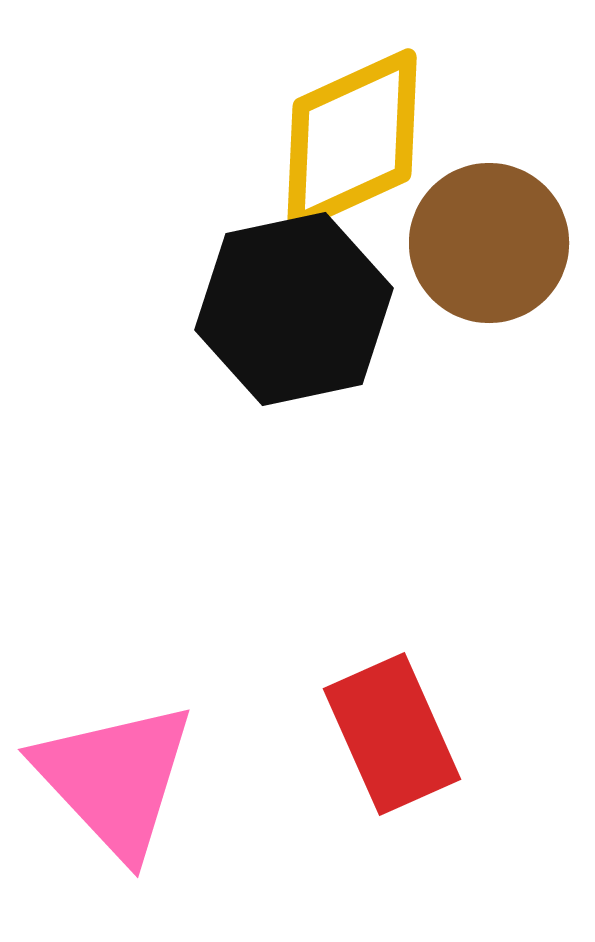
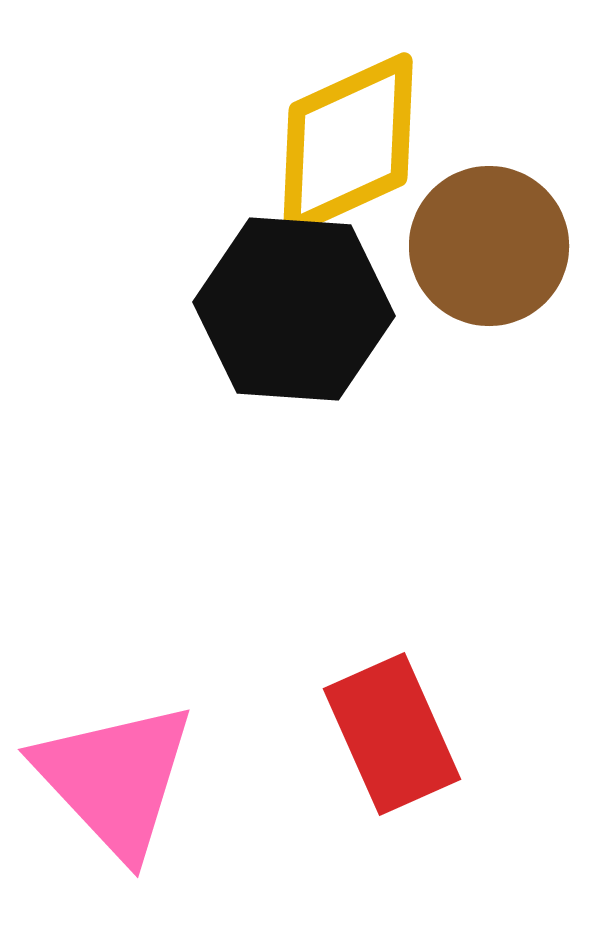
yellow diamond: moved 4 px left, 4 px down
brown circle: moved 3 px down
black hexagon: rotated 16 degrees clockwise
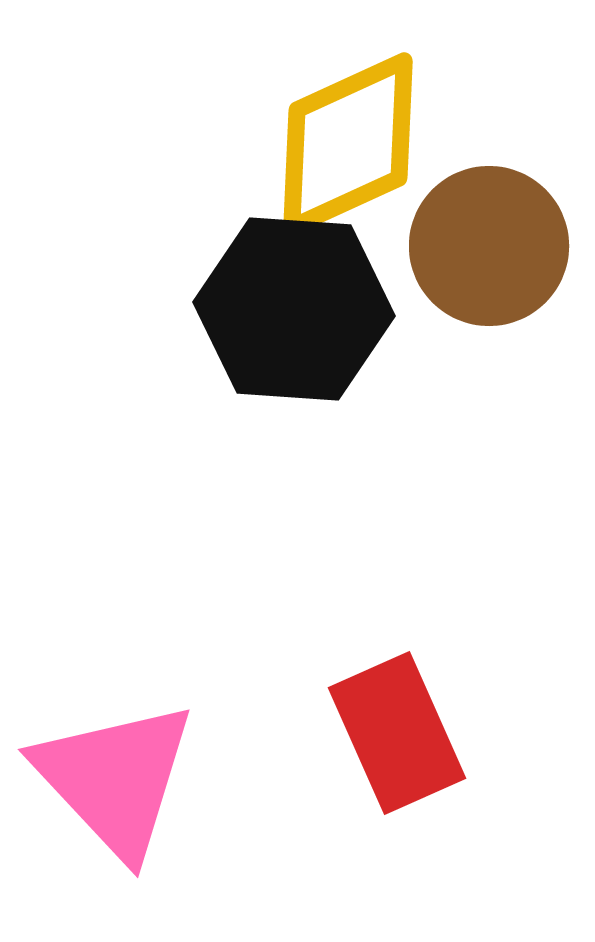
red rectangle: moved 5 px right, 1 px up
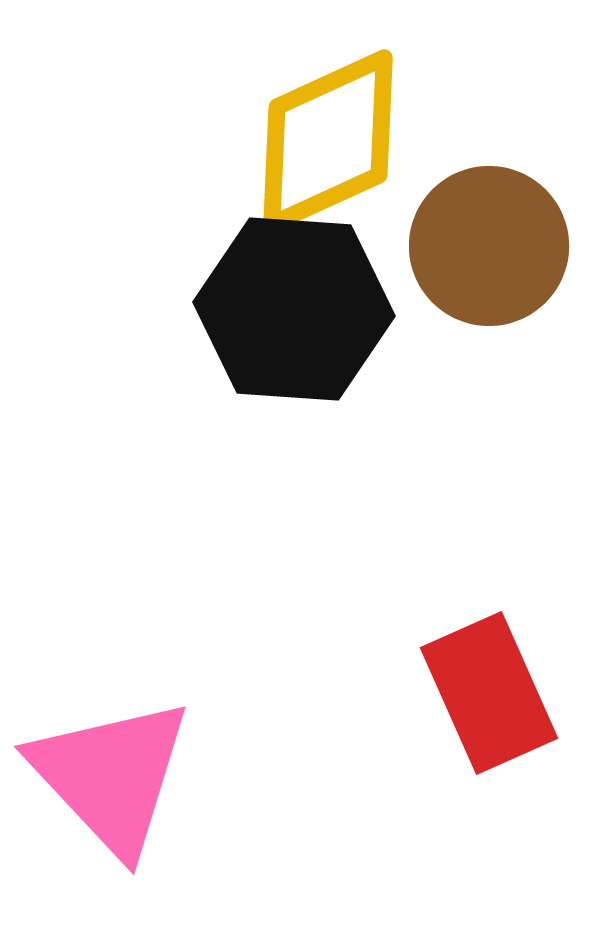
yellow diamond: moved 20 px left, 3 px up
red rectangle: moved 92 px right, 40 px up
pink triangle: moved 4 px left, 3 px up
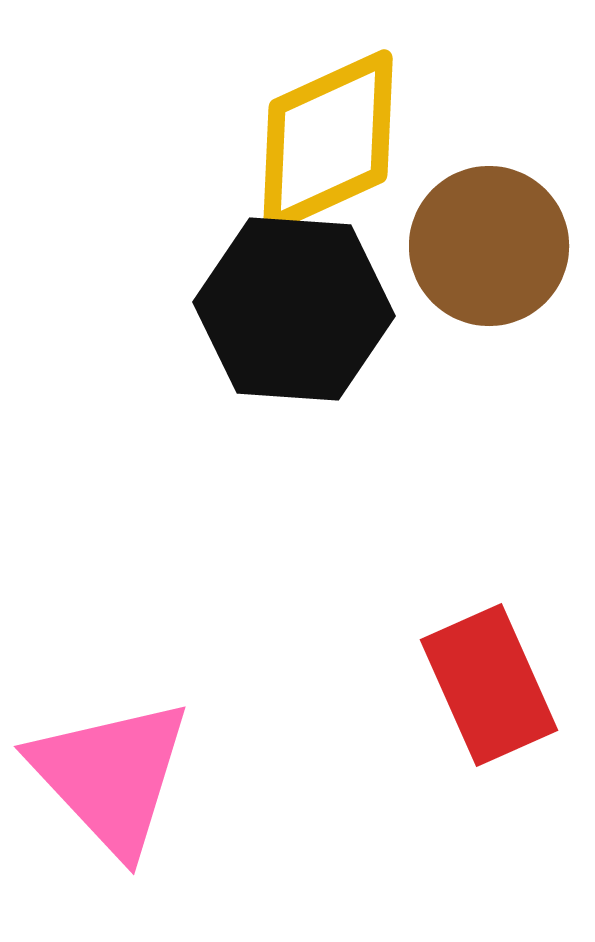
red rectangle: moved 8 px up
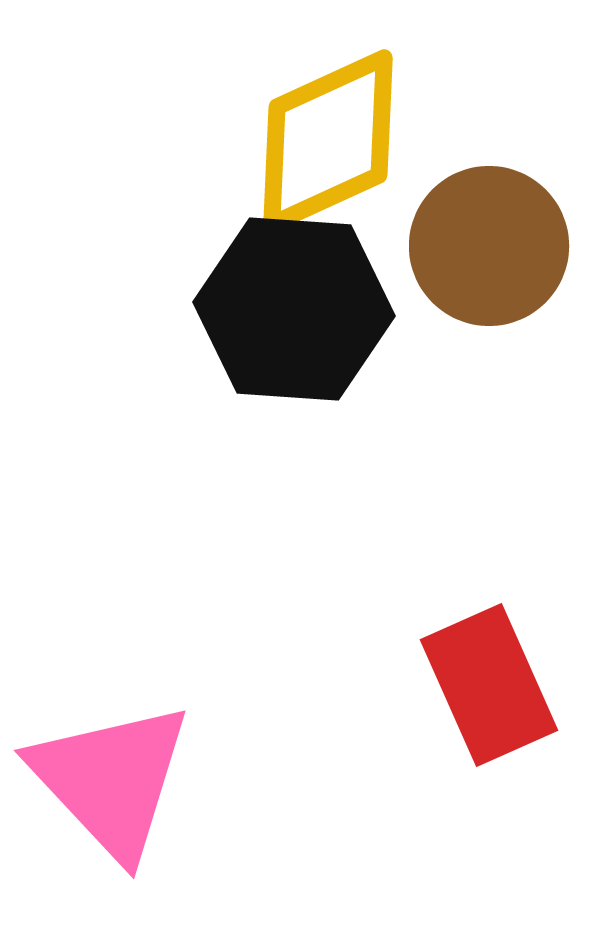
pink triangle: moved 4 px down
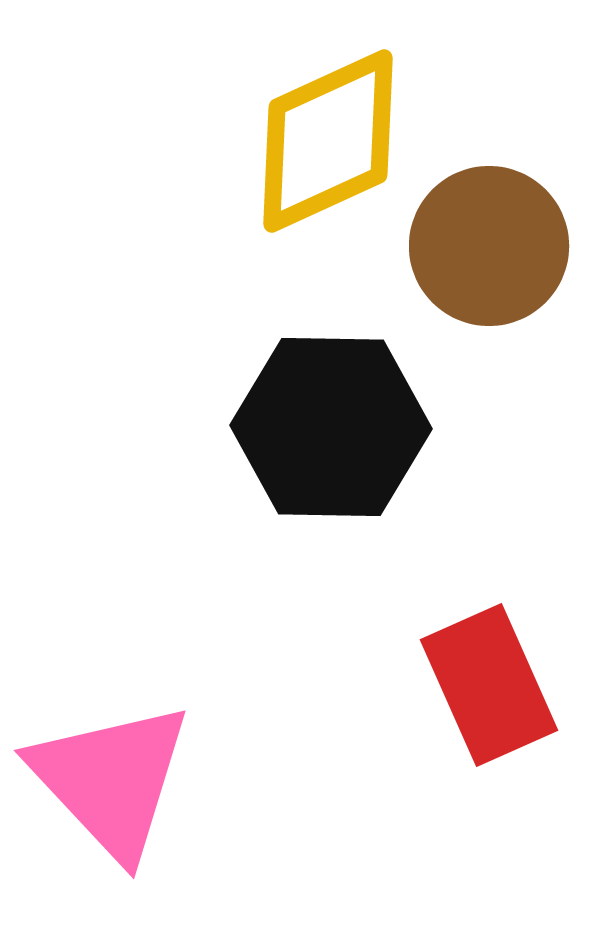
black hexagon: moved 37 px right, 118 px down; rotated 3 degrees counterclockwise
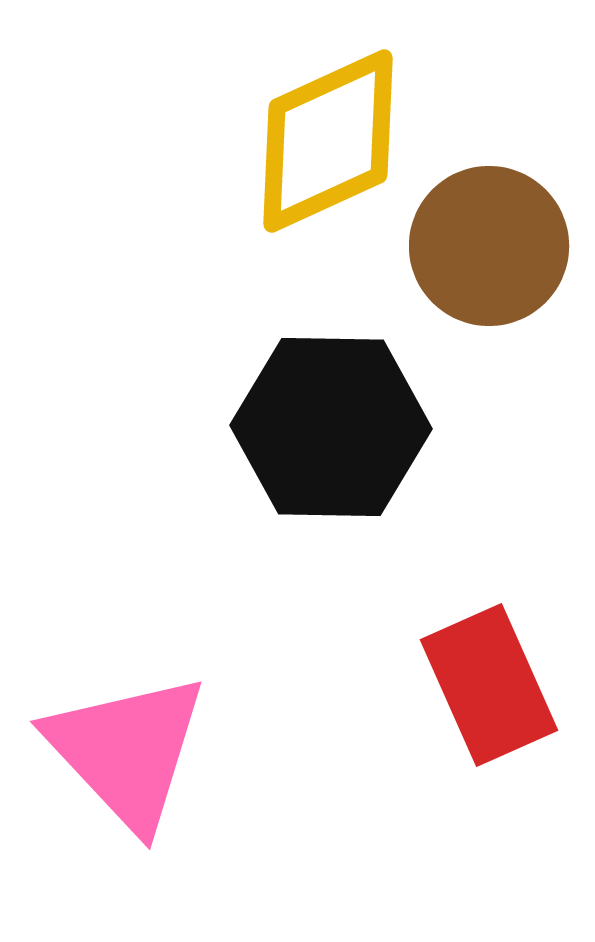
pink triangle: moved 16 px right, 29 px up
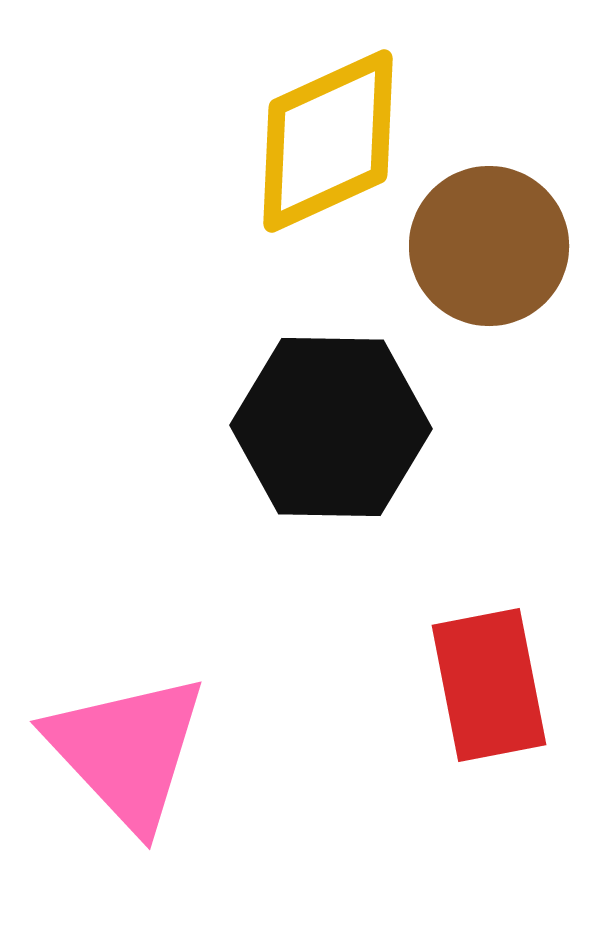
red rectangle: rotated 13 degrees clockwise
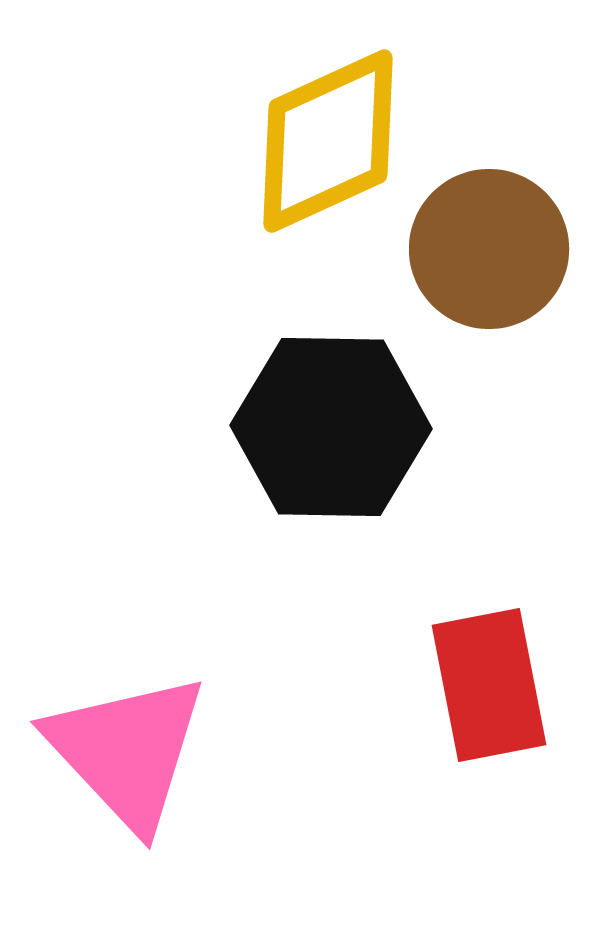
brown circle: moved 3 px down
